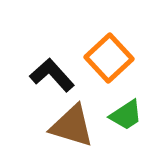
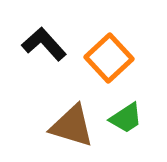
black L-shape: moved 8 px left, 31 px up
green trapezoid: moved 3 px down
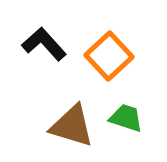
orange square: moved 2 px up
green trapezoid: rotated 129 degrees counterclockwise
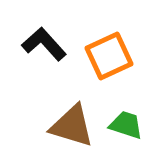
orange square: rotated 18 degrees clockwise
green trapezoid: moved 7 px down
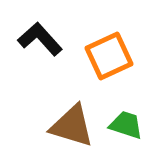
black L-shape: moved 4 px left, 5 px up
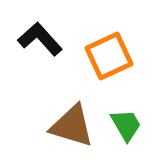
green trapezoid: rotated 42 degrees clockwise
